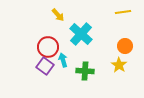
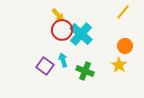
yellow line: rotated 42 degrees counterclockwise
red circle: moved 14 px right, 17 px up
green cross: rotated 18 degrees clockwise
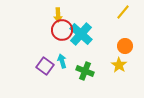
yellow arrow: rotated 40 degrees clockwise
cyan arrow: moved 1 px left, 1 px down
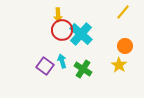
green cross: moved 2 px left, 2 px up; rotated 12 degrees clockwise
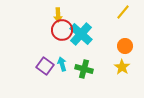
cyan arrow: moved 3 px down
yellow star: moved 3 px right, 2 px down
green cross: moved 1 px right; rotated 18 degrees counterclockwise
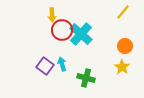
yellow arrow: moved 6 px left
green cross: moved 2 px right, 9 px down
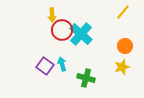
yellow star: rotated 21 degrees clockwise
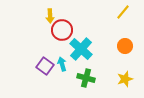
yellow arrow: moved 2 px left, 1 px down
cyan cross: moved 15 px down
yellow star: moved 3 px right, 12 px down
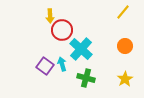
yellow star: rotated 14 degrees counterclockwise
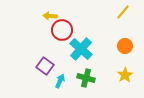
yellow arrow: rotated 96 degrees clockwise
cyan arrow: moved 2 px left, 17 px down; rotated 40 degrees clockwise
yellow star: moved 4 px up
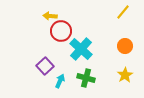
red circle: moved 1 px left, 1 px down
purple square: rotated 12 degrees clockwise
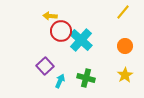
cyan cross: moved 9 px up
